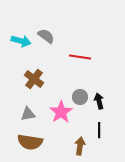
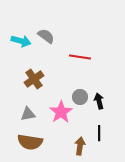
brown cross: rotated 18 degrees clockwise
black line: moved 3 px down
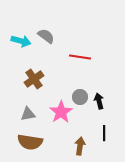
black line: moved 5 px right
